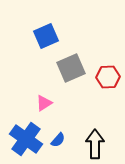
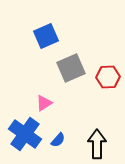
blue cross: moved 1 px left, 5 px up
black arrow: moved 2 px right
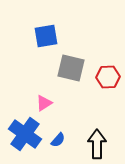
blue square: rotated 15 degrees clockwise
gray square: rotated 36 degrees clockwise
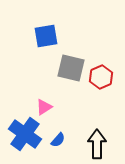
red hexagon: moved 7 px left; rotated 20 degrees counterclockwise
pink triangle: moved 4 px down
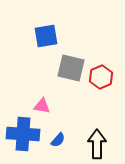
pink triangle: moved 2 px left, 1 px up; rotated 42 degrees clockwise
blue cross: moved 2 px left; rotated 32 degrees counterclockwise
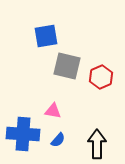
gray square: moved 4 px left, 2 px up
pink triangle: moved 11 px right, 5 px down
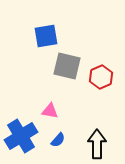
pink triangle: moved 3 px left
blue cross: moved 2 px left, 2 px down; rotated 36 degrees counterclockwise
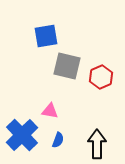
blue cross: moved 1 px right, 1 px up; rotated 12 degrees counterclockwise
blue semicircle: rotated 21 degrees counterclockwise
